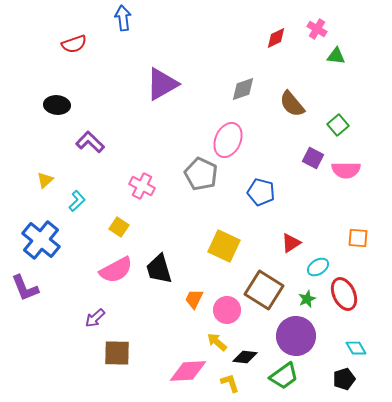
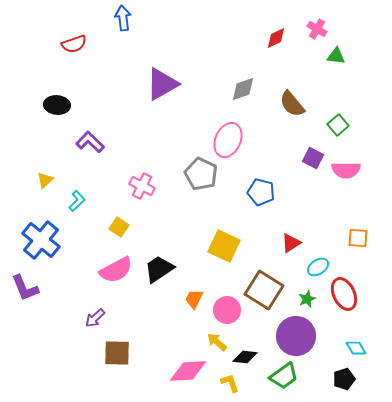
black trapezoid at (159, 269): rotated 72 degrees clockwise
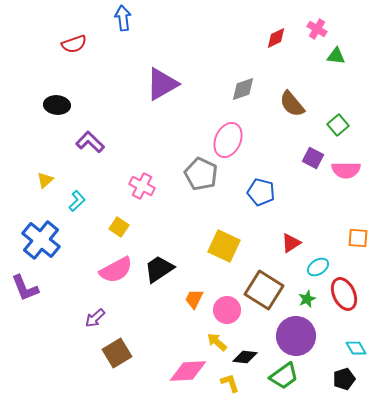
brown square at (117, 353): rotated 32 degrees counterclockwise
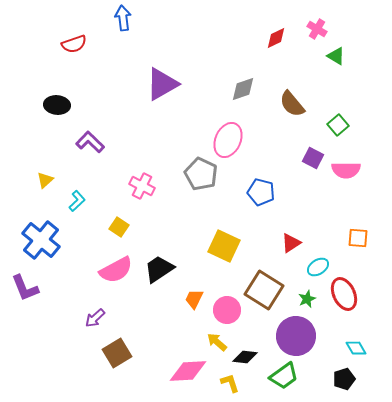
green triangle at (336, 56): rotated 24 degrees clockwise
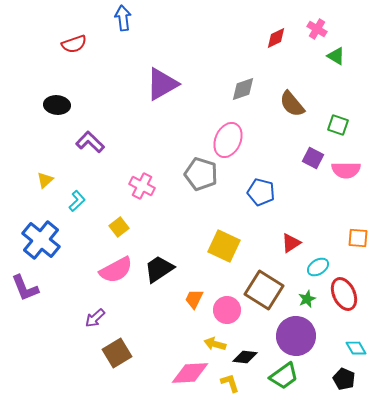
green square at (338, 125): rotated 30 degrees counterclockwise
gray pentagon at (201, 174): rotated 8 degrees counterclockwise
yellow square at (119, 227): rotated 18 degrees clockwise
yellow arrow at (217, 342): moved 2 px left, 2 px down; rotated 25 degrees counterclockwise
pink diamond at (188, 371): moved 2 px right, 2 px down
black pentagon at (344, 379): rotated 30 degrees counterclockwise
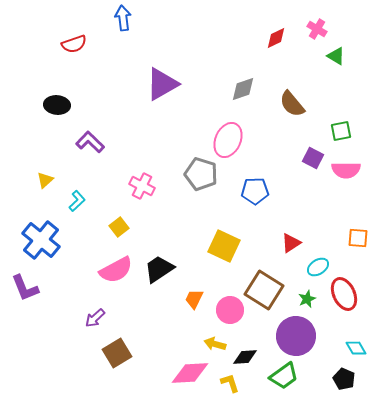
green square at (338, 125): moved 3 px right, 6 px down; rotated 30 degrees counterclockwise
blue pentagon at (261, 192): moved 6 px left, 1 px up; rotated 16 degrees counterclockwise
pink circle at (227, 310): moved 3 px right
black diamond at (245, 357): rotated 10 degrees counterclockwise
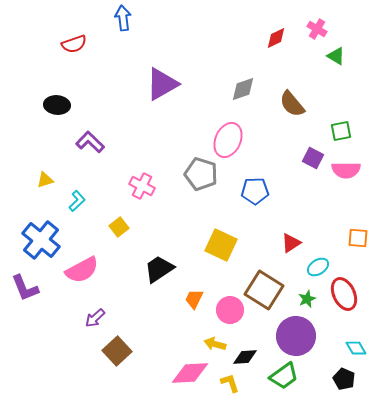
yellow triangle at (45, 180): rotated 24 degrees clockwise
yellow square at (224, 246): moved 3 px left, 1 px up
pink semicircle at (116, 270): moved 34 px left
brown square at (117, 353): moved 2 px up; rotated 12 degrees counterclockwise
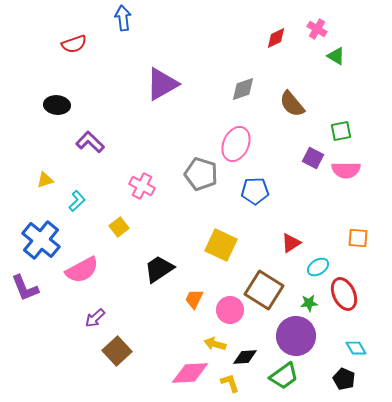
pink ellipse at (228, 140): moved 8 px right, 4 px down
green star at (307, 299): moved 2 px right, 4 px down; rotated 18 degrees clockwise
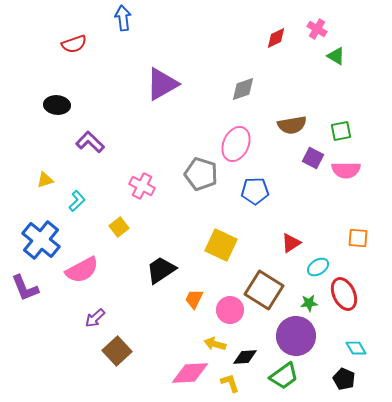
brown semicircle at (292, 104): moved 21 px down; rotated 60 degrees counterclockwise
black trapezoid at (159, 269): moved 2 px right, 1 px down
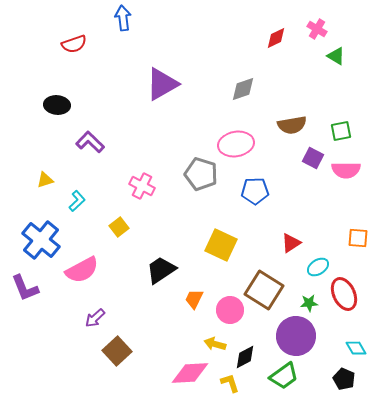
pink ellipse at (236, 144): rotated 56 degrees clockwise
black diamond at (245, 357): rotated 25 degrees counterclockwise
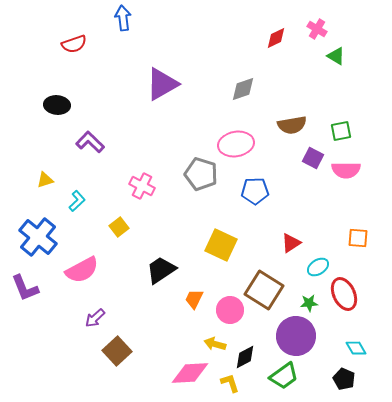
blue cross at (41, 240): moved 3 px left, 3 px up
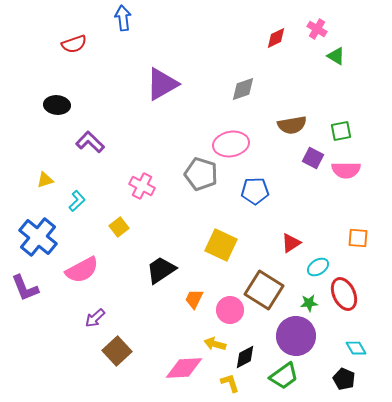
pink ellipse at (236, 144): moved 5 px left
pink diamond at (190, 373): moved 6 px left, 5 px up
